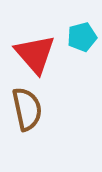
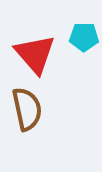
cyan pentagon: moved 2 px right; rotated 16 degrees clockwise
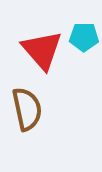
red triangle: moved 7 px right, 4 px up
